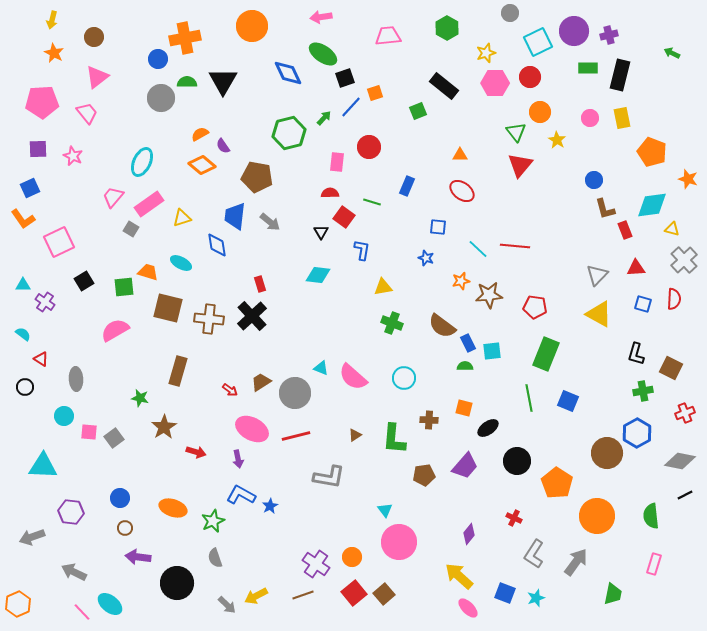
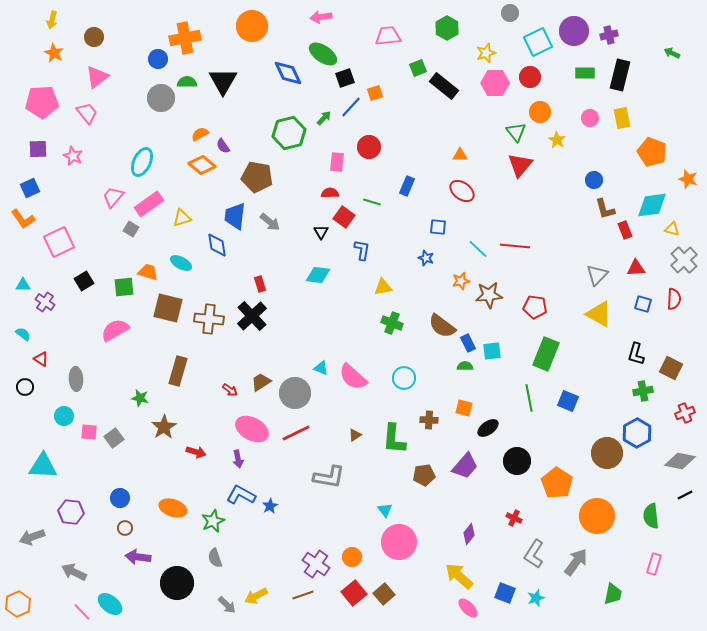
green rectangle at (588, 68): moved 3 px left, 5 px down
green square at (418, 111): moved 43 px up
red line at (296, 436): moved 3 px up; rotated 12 degrees counterclockwise
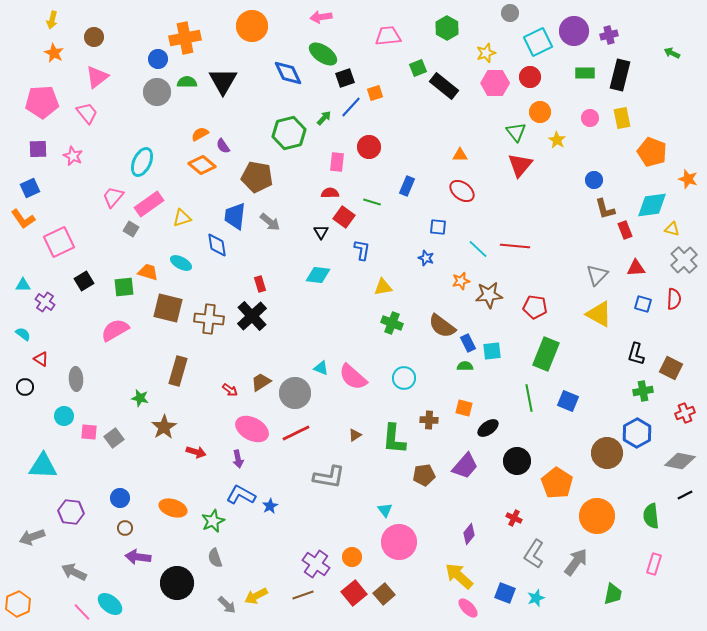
gray circle at (161, 98): moved 4 px left, 6 px up
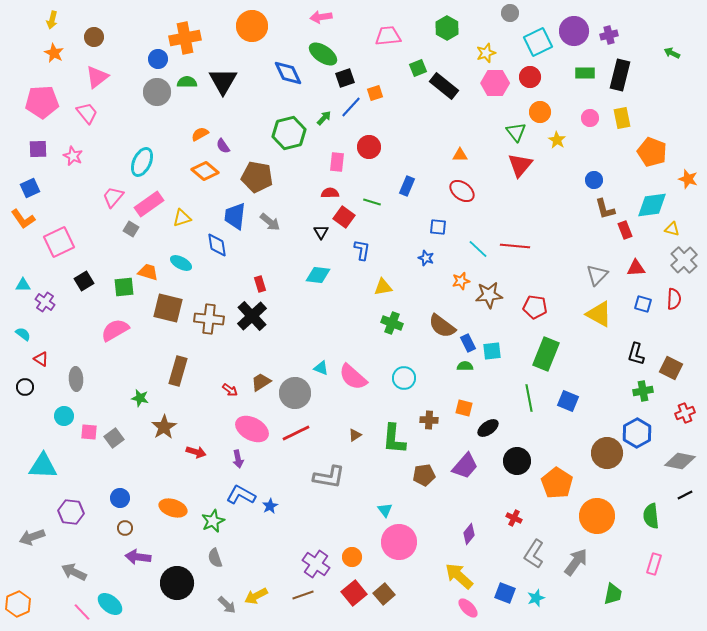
orange diamond at (202, 165): moved 3 px right, 6 px down
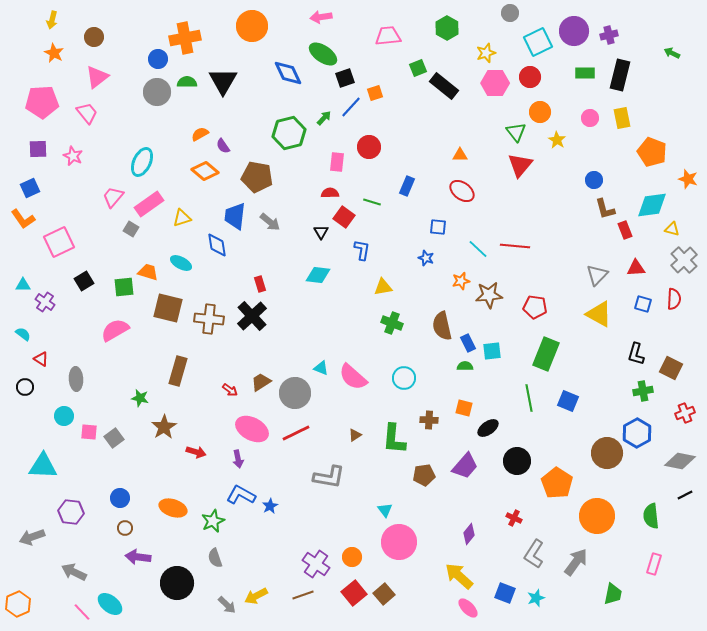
brown semicircle at (442, 326): rotated 40 degrees clockwise
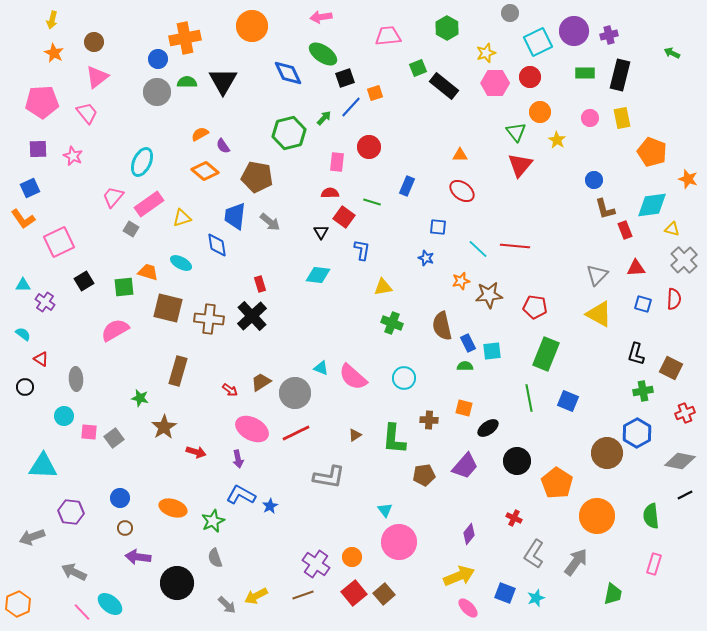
brown circle at (94, 37): moved 5 px down
yellow arrow at (459, 576): rotated 116 degrees clockwise
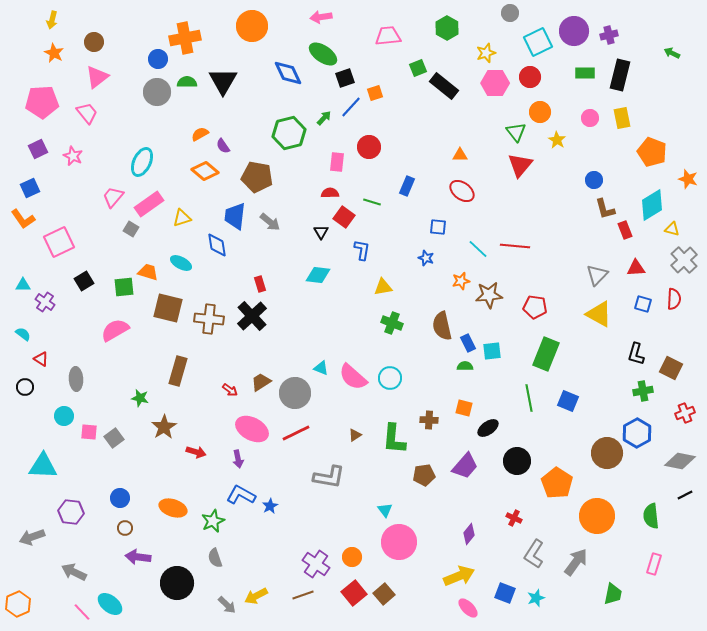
purple square at (38, 149): rotated 24 degrees counterclockwise
cyan diamond at (652, 205): rotated 24 degrees counterclockwise
cyan circle at (404, 378): moved 14 px left
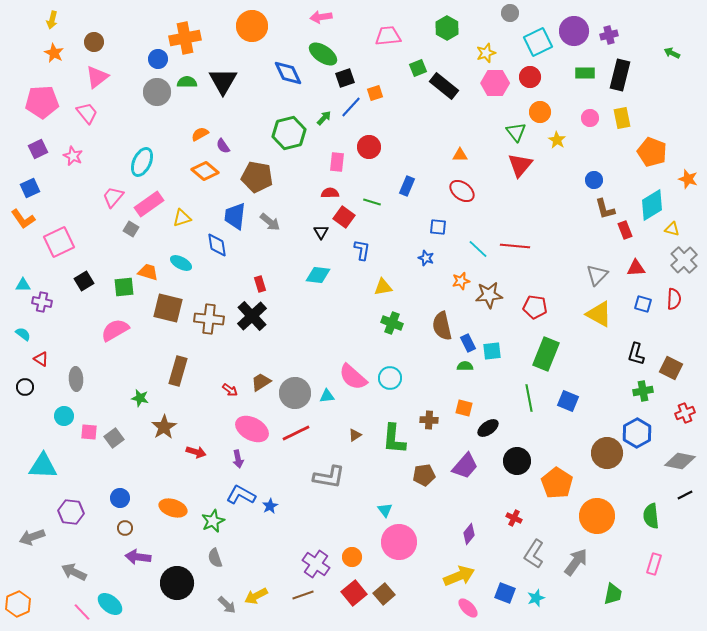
purple cross at (45, 302): moved 3 px left; rotated 24 degrees counterclockwise
cyan triangle at (321, 368): moved 6 px right, 28 px down; rotated 28 degrees counterclockwise
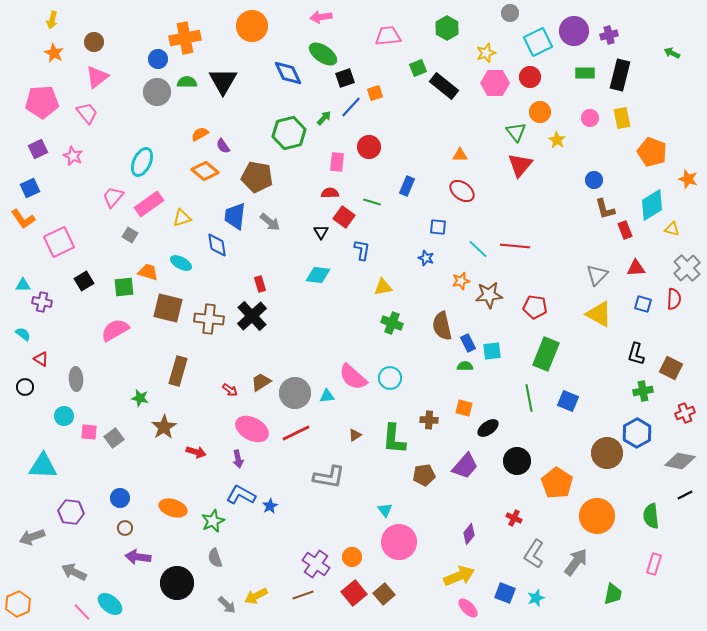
gray square at (131, 229): moved 1 px left, 6 px down
gray cross at (684, 260): moved 3 px right, 8 px down
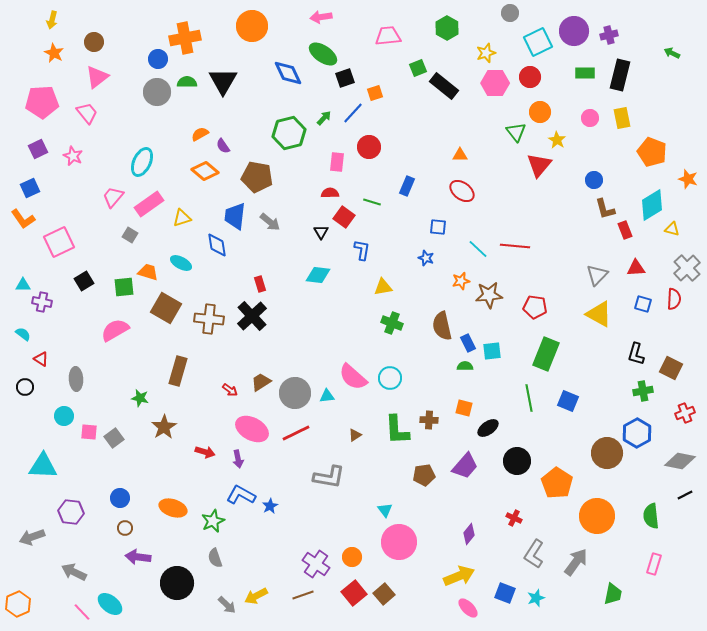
blue line at (351, 107): moved 2 px right, 6 px down
red triangle at (520, 165): moved 19 px right
brown square at (168, 308): moved 2 px left; rotated 16 degrees clockwise
green L-shape at (394, 439): moved 3 px right, 9 px up; rotated 8 degrees counterclockwise
red arrow at (196, 452): moved 9 px right
